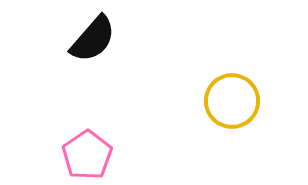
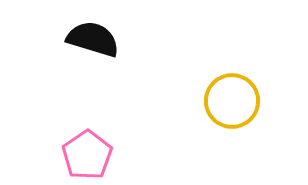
black semicircle: rotated 114 degrees counterclockwise
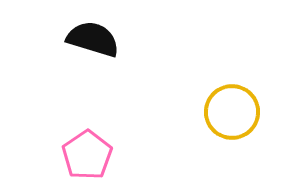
yellow circle: moved 11 px down
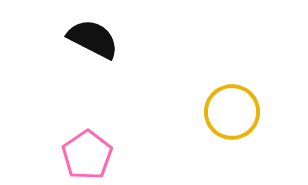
black semicircle: rotated 10 degrees clockwise
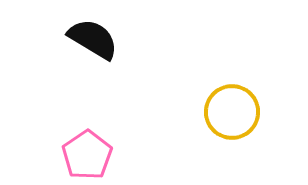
black semicircle: rotated 4 degrees clockwise
